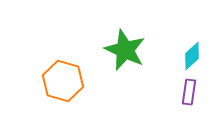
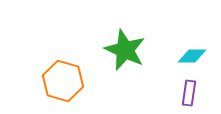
cyan diamond: rotated 44 degrees clockwise
purple rectangle: moved 1 px down
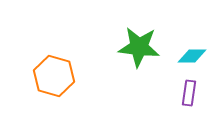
green star: moved 14 px right, 3 px up; rotated 18 degrees counterclockwise
orange hexagon: moved 9 px left, 5 px up
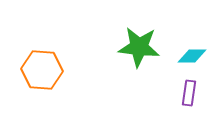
orange hexagon: moved 12 px left, 6 px up; rotated 12 degrees counterclockwise
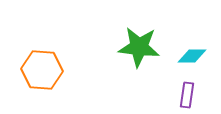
purple rectangle: moved 2 px left, 2 px down
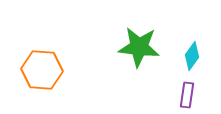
cyan diamond: rotated 56 degrees counterclockwise
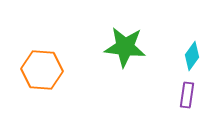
green star: moved 14 px left
